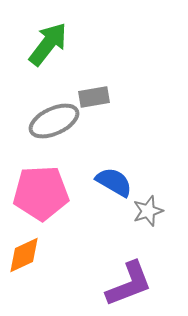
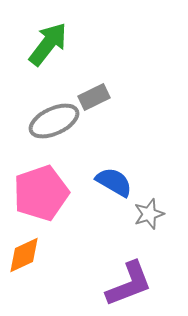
gray rectangle: rotated 16 degrees counterclockwise
pink pentagon: rotated 16 degrees counterclockwise
gray star: moved 1 px right, 3 px down
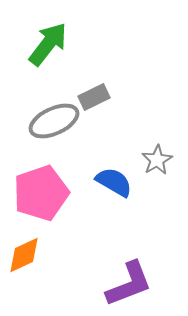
gray star: moved 8 px right, 54 px up; rotated 12 degrees counterclockwise
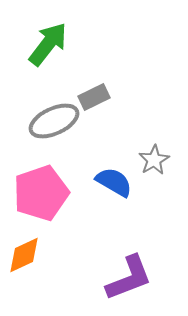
gray star: moved 3 px left
purple L-shape: moved 6 px up
